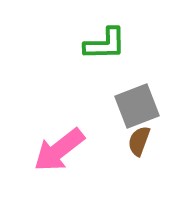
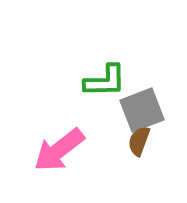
green L-shape: moved 37 px down
gray square: moved 5 px right, 4 px down
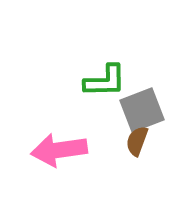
brown semicircle: moved 2 px left
pink arrow: rotated 30 degrees clockwise
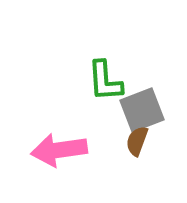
green L-shape: rotated 87 degrees clockwise
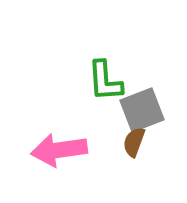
brown semicircle: moved 3 px left, 1 px down
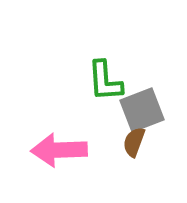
pink arrow: rotated 6 degrees clockwise
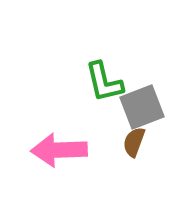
green L-shape: moved 1 px left, 1 px down; rotated 9 degrees counterclockwise
gray square: moved 3 px up
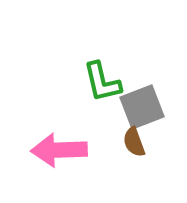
green L-shape: moved 2 px left
brown semicircle: rotated 40 degrees counterclockwise
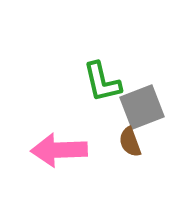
brown semicircle: moved 4 px left
